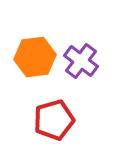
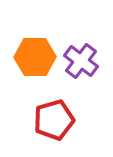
orange hexagon: rotated 6 degrees clockwise
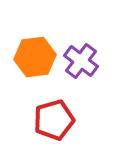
orange hexagon: rotated 6 degrees counterclockwise
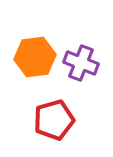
purple cross: moved 2 px down; rotated 16 degrees counterclockwise
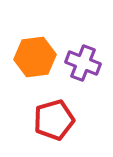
purple cross: moved 2 px right
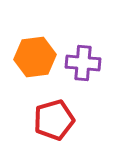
purple cross: rotated 16 degrees counterclockwise
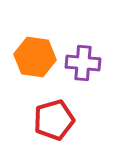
orange hexagon: rotated 15 degrees clockwise
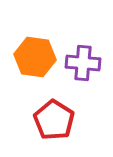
red pentagon: rotated 24 degrees counterclockwise
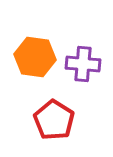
purple cross: moved 1 px down
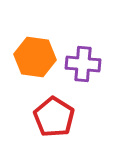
red pentagon: moved 3 px up
